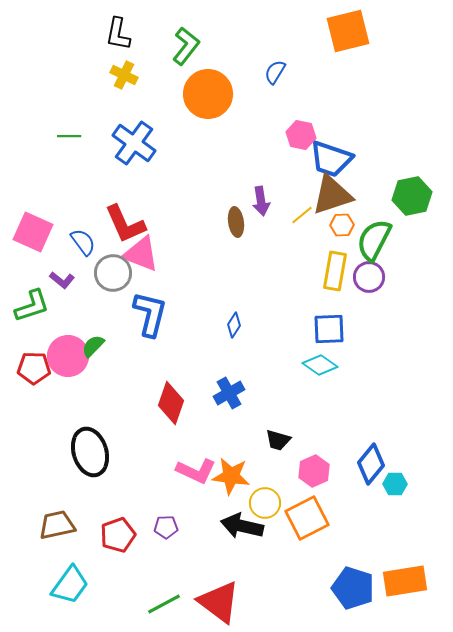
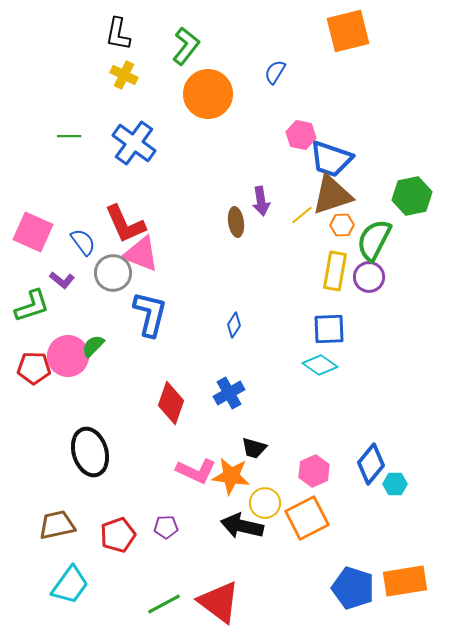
black trapezoid at (278, 440): moved 24 px left, 8 px down
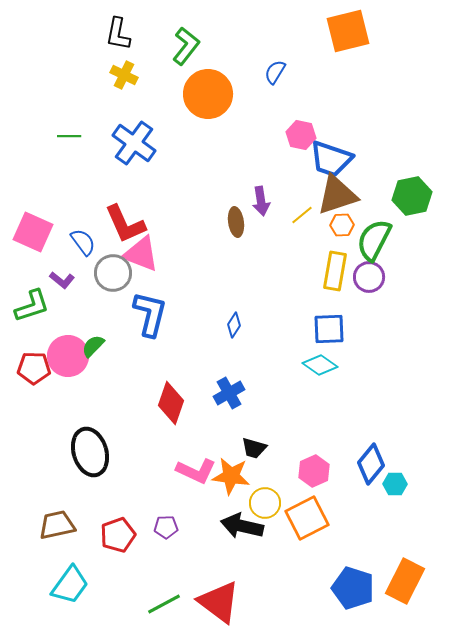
brown triangle at (332, 195): moved 5 px right
orange rectangle at (405, 581): rotated 54 degrees counterclockwise
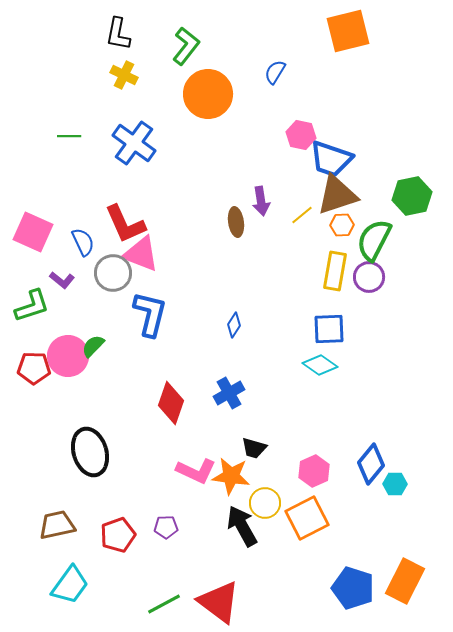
blue semicircle at (83, 242): rotated 12 degrees clockwise
black arrow at (242, 526): rotated 48 degrees clockwise
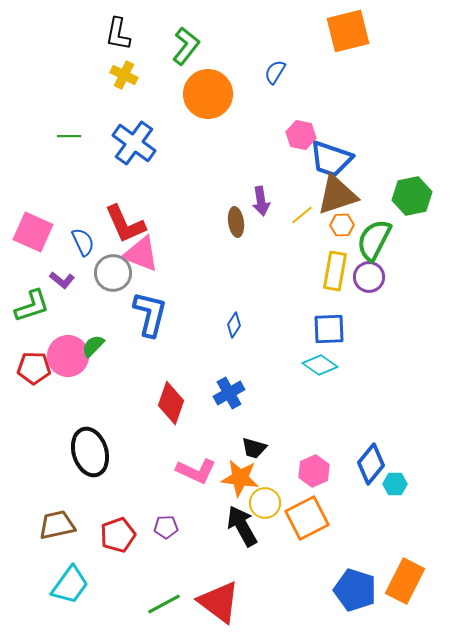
orange star at (231, 476): moved 9 px right, 2 px down
blue pentagon at (353, 588): moved 2 px right, 2 px down
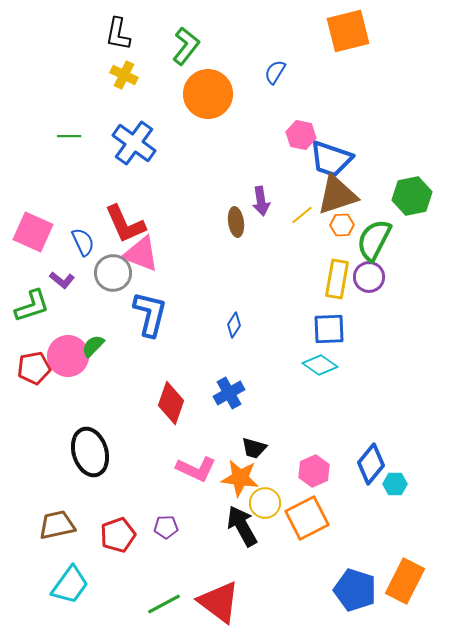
yellow rectangle at (335, 271): moved 2 px right, 8 px down
red pentagon at (34, 368): rotated 12 degrees counterclockwise
pink L-shape at (196, 471): moved 2 px up
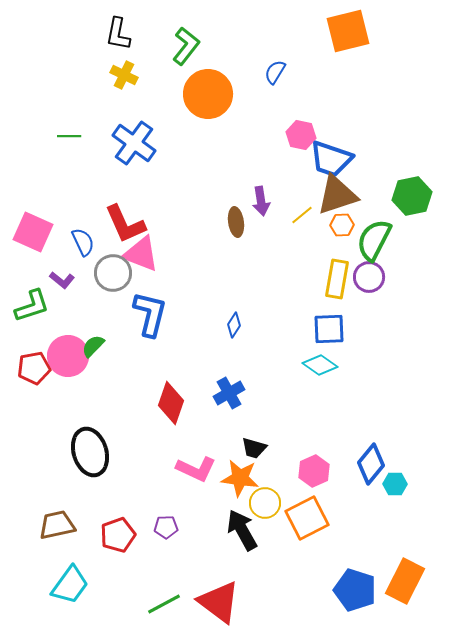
black arrow at (242, 526): moved 4 px down
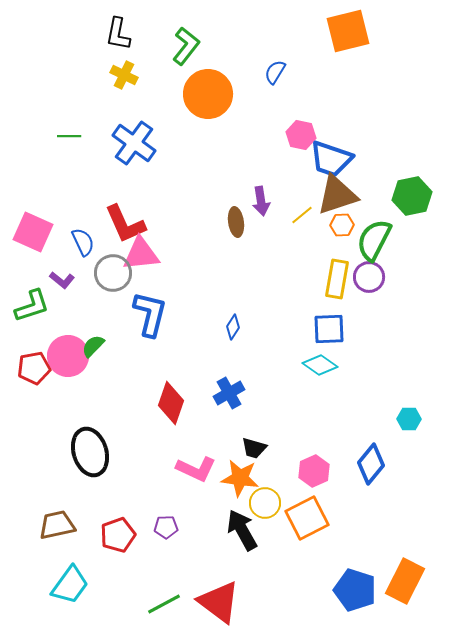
pink triangle at (141, 254): rotated 27 degrees counterclockwise
blue diamond at (234, 325): moved 1 px left, 2 px down
cyan hexagon at (395, 484): moved 14 px right, 65 px up
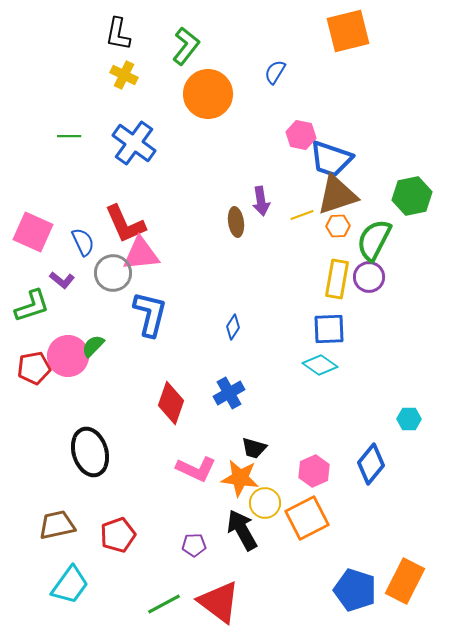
yellow line at (302, 215): rotated 20 degrees clockwise
orange hexagon at (342, 225): moved 4 px left, 1 px down
purple pentagon at (166, 527): moved 28 px right, 18 px down
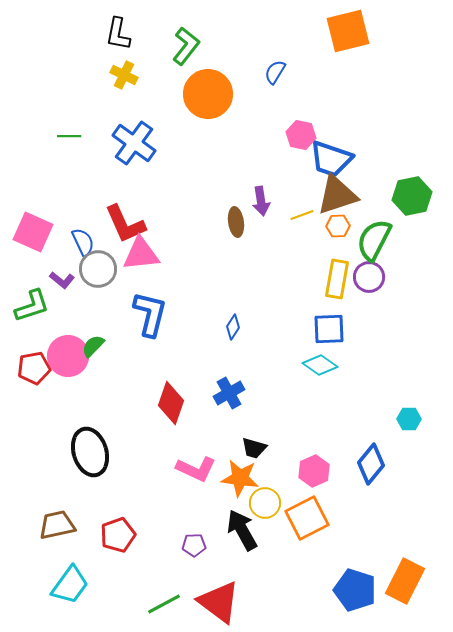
gray circle at (113, 273): moved 15 px left, 4 px up
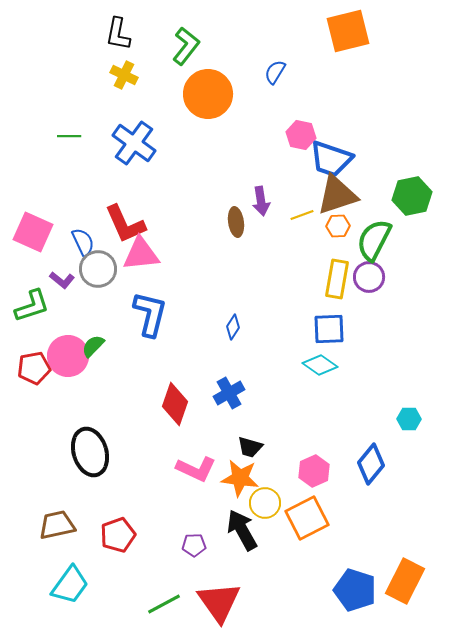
red diamond at (171, 403): moved 4 px right, 1 px down
black trapezoid at (254, 448): moved 4 px left, 1 px up
red triangle at (219, 602): rotated 18 degrees clockwise
